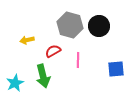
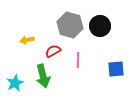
black circle: moved 1 px right
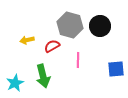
red semicircle: moved 1 px left, 5 px up
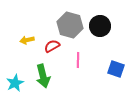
blue square: rotated 24 degrees clockwise
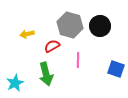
yellow arrow: moved 6 px up
green arrow: moved 3 px right, 2 px up
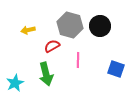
yellow arrow: moved 1 px right, 4 px up
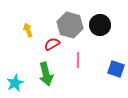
black circle: moved 1 px up
yellow arrow: rotated 80 degrees clockwise
red semicircle: moved 2 px up
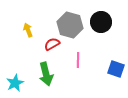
black circle: moved 1 px right, 3 px up
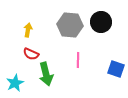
gray hexagon: rotated 10 degrees counterclockwise
yellow arrow: rotated 32 degrees clockwise
red semicircle: moved 21 px left, 10 px down; rotated 126 degrees counterclockwise
